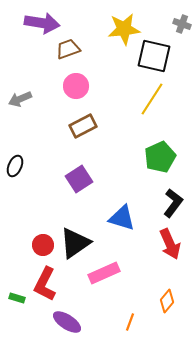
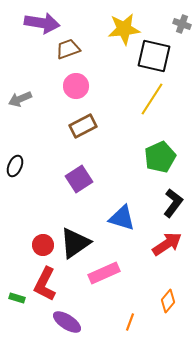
red arrow: moved 3 px left; rotated 100 degrees counterclockwise
orange diamond: moved 1 px right
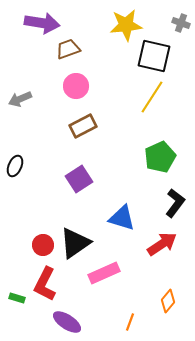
gray cross: moved 1 px left, 1 px up
yellow star: moved 2 px right, 4 px up
yellow line: moved 2 px up
black L-shape: moved 2 px right
red arrow: moved 5 px left
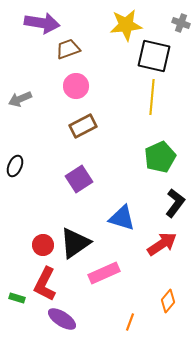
yellow line: rotated 28 degrees counterclockwise
purple ellipse: moved 5 px left, 3 px up
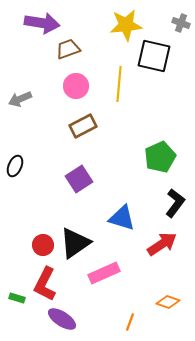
yellow line: moved 33 px left, 13 px up
orange diamond: moved 1 px down; rotated 70 degrees clockwise
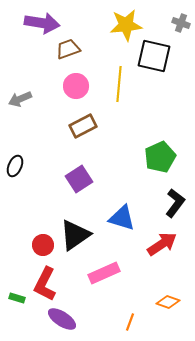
black triangle: moved 8 px up
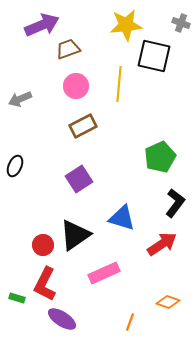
purple arrow: moved 2 px down; rotated 32 degrees counterclockwise
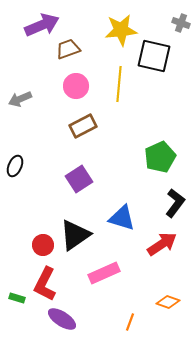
yellow star: moved 5 px left, 5 px down
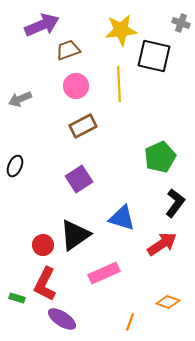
brown trapezoid: moved 1 px down
yellow line: rotated 8 degrees counterclockwise
